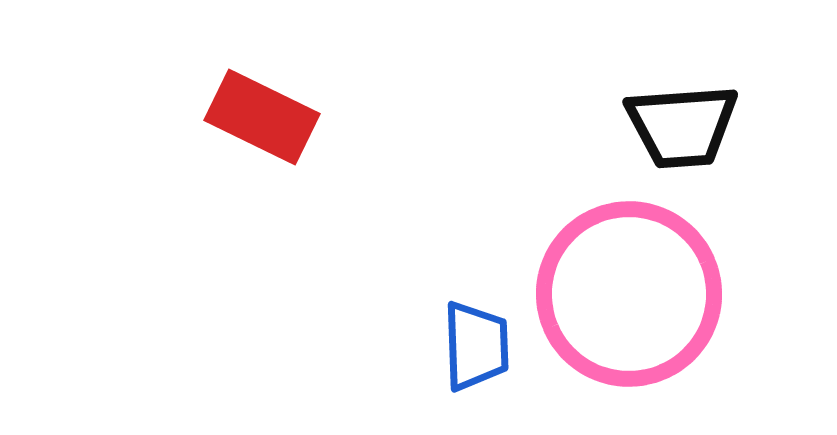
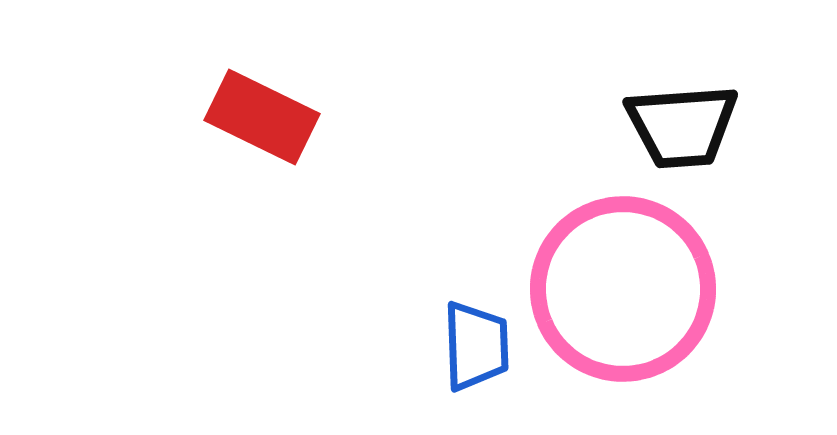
pink circle: moved 6 px left, 5 px up
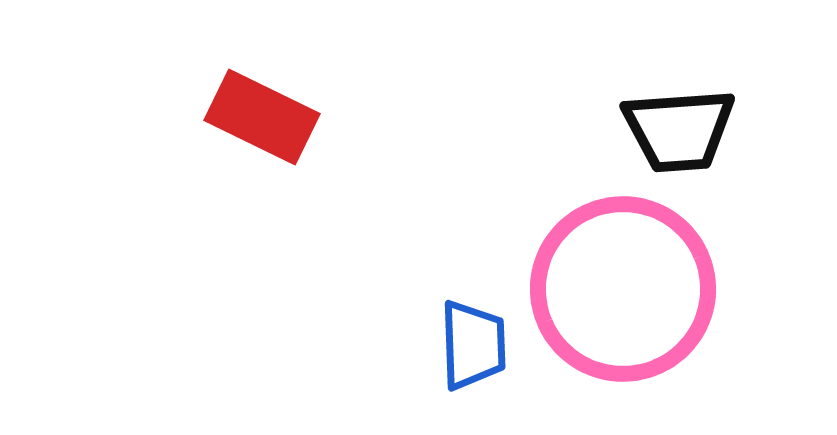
black trapezoid: moved 3 px left, 4 px down
blue trapezoid: moved 3 px left, 1 px up
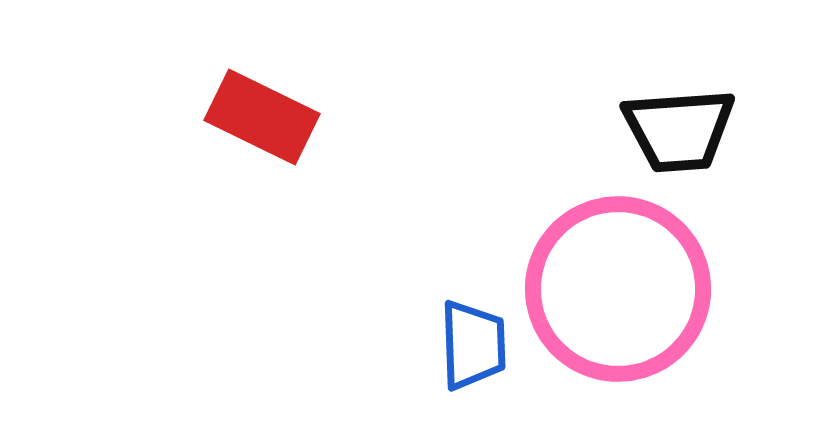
pink circle: moved 5 px left
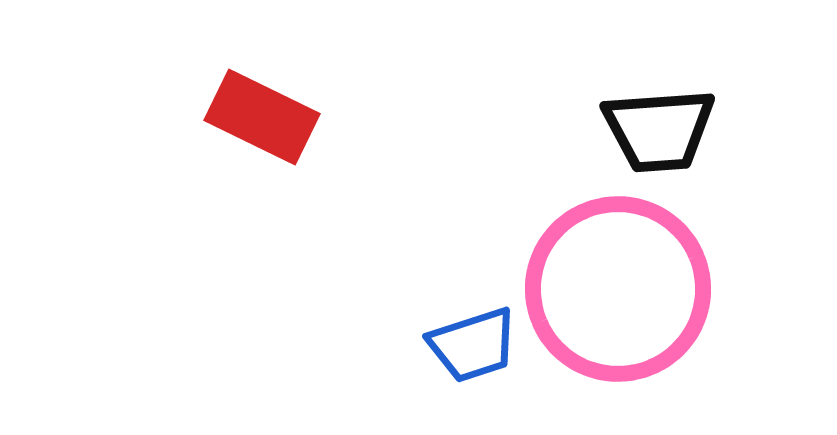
black trapezoid: moved 20 px left
blue trapezoid: rotated 74 degrees clockwise
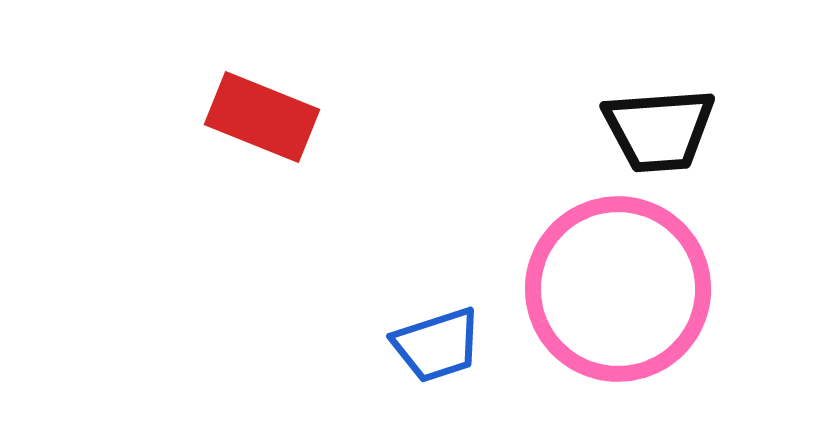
red rectangle: rotated 4 degrees counterclockwise
blue trapezoid: moved 36 px left
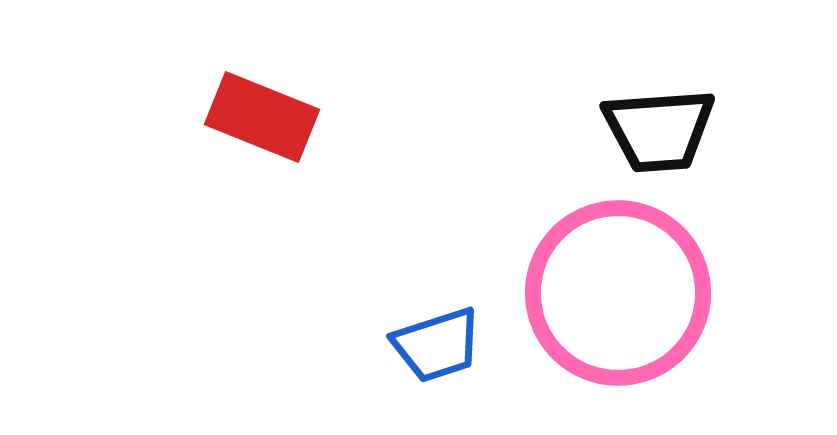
pink circle: moved 4 px down
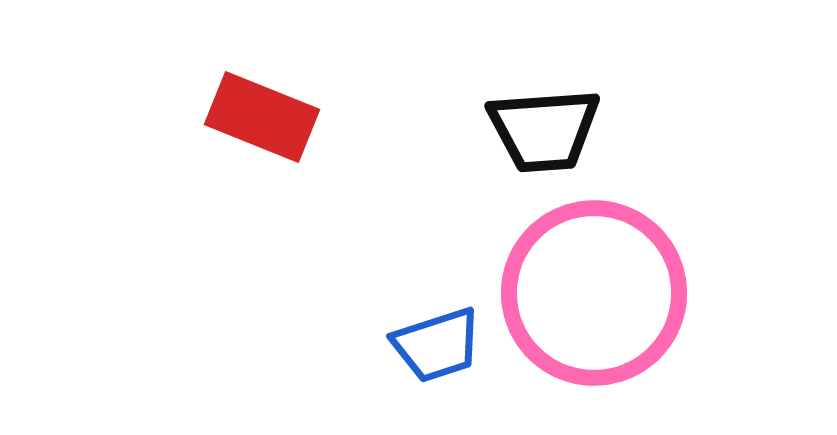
black trapezoid: moved 115 px left
pink circle: moved 24 px left
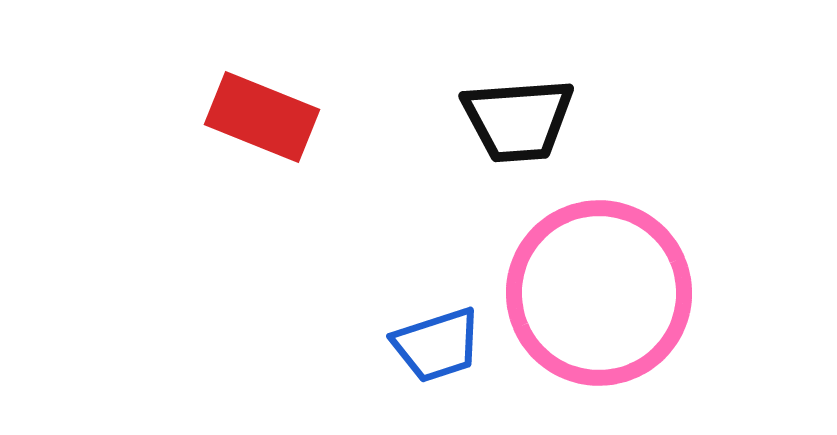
black trapezoid: moved 26 px left, 10 px up
pink circle: moved 5 px right
